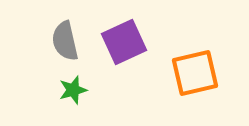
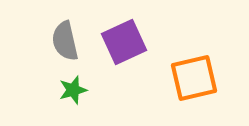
orange square: moved 1 px left, 5 px down
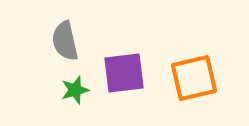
purple square: moved 31 px down; rotated 18 degrees clockwise
green star: moved 2 px right
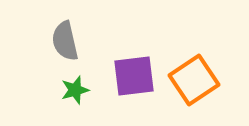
purple square: moved 10 px right, 3 px down
orange square: moved 2 px down; rotated 21 degrees counterclockwise
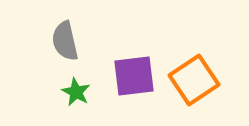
green star: moved 1 px right, 2 px down; rotated 28 degrees counterclockwise
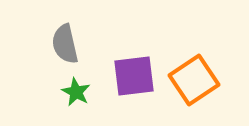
gray semicircle: moved 3 px down
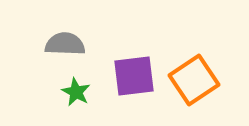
gray semicircle: rotated 105 degrees clockwise
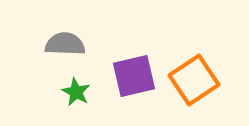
purple square: rotated 6 degrees counterclockwise
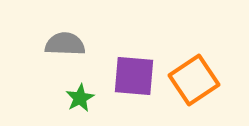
purple square: rotated 18 degrees clockwise
green star: moved 4 px right, 6 px down; rotated 16 degrees clockwise
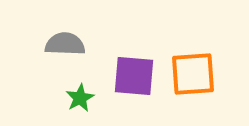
orange square: moved 1 px left, 6 px up; rotated 30 degrees clockwise
